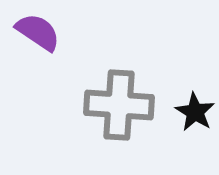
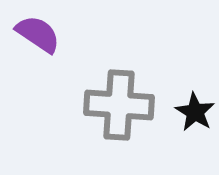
purple semicircle: moved 2 px down
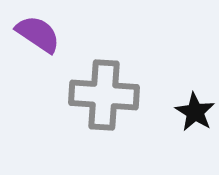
gray cross: moved 15 px left, 10 px up
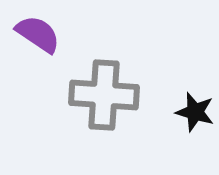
black star: rotated 15 degrees counterclockwise
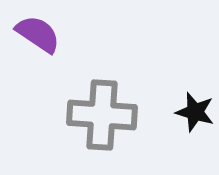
gray cross: moved 2 px left, 20 px down
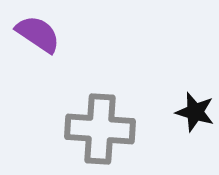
gray cross: moved 2 px left, 14 px down
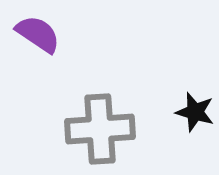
gray cross: rotated 8 degrees counterclockwise
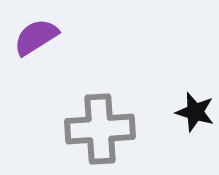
purple semicircle: moved 2 px left, 3 px down; rotated 66 degrees counterclockwise
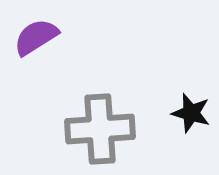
black star: moved 4 px left, 1 px down
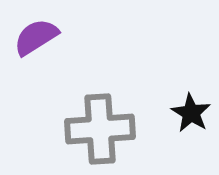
black star: rotated 15 degrees clockwise
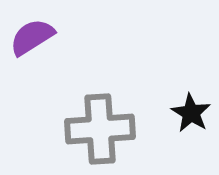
purple semicircle: moved 4 px left
